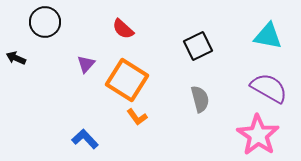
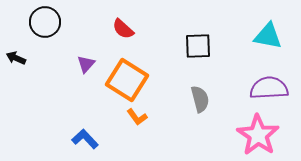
black square: rotated 24 degrees clockwise
purple semicircle: rotated 33 degrees counterclockwise
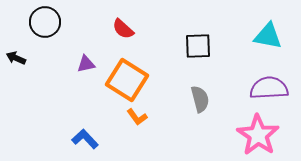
purple triangle: rotated 36 degrees clockwise
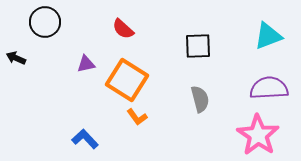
cyan triangle: rotated 32 degrees counterclockwise
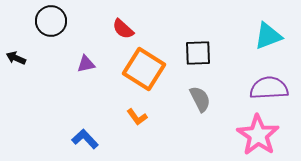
black circle: moved 6 px right, 1 px up
black square: moved 7 px down
orange square: moved 17 px right, 11 px up
gray semicircle: rotated 12 degrees counterclockwise
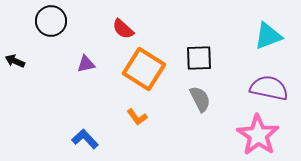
black square: moved 1 px right, 5 px down
black arrow: moved 1 px left, 3 px down
purple semicircle: rotated 15 degrees clockwise
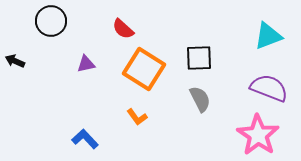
purple semicircle: rotated 9 degrees clockwise
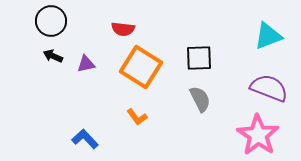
red semicircle: rotated 35 degrees counterclockwise
black arrow: moved 38 px right, 5 px up
orange square: moved 3 px left, 2 px up
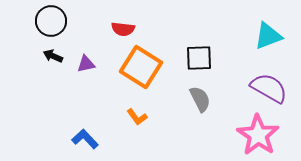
purple semicircle: rotated 9 degrees clockwise
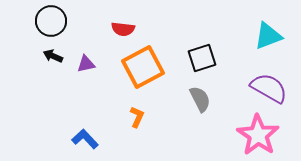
black square: moved 3 px right; rotated 16 degrees counterclockwise
orange square: moved 2 px right; rotated 30 degrees clockwise
orange L-shape: rotated 120 degrees counterclockwise
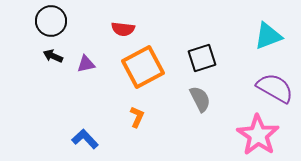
purple semicircle: moved 6 px right
